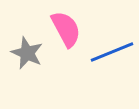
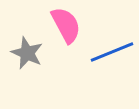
pink semicircle: moved 4 px up
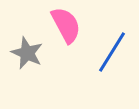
blue line: rotated 36 degrees counterclockwise
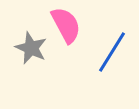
gray star: moved 4 px right, 5 px up
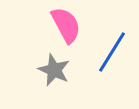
gray star: moved 23 px right, 22 px down
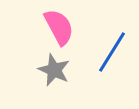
pink semicircle: moved 7 px left, 2 px down
